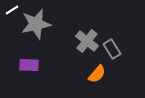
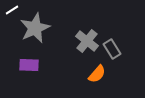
gray star: moved 1 px left, 4 px down; rotated 12 degrees counterclockwise
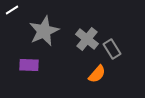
gray star: moved 9 px right, 3 px down
gray cross: moved 2 px up
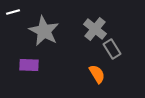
white line: moved 1 px right, 2 px down; rotated 16 degrees clockwise
gray star: rotated 20 degrees counterclockwise
gray cross: moved 8 px right, 10 px up
orange semicircle: rotated 72 degrees counterclockwise
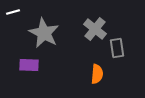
gray star: moved 2 px down
gray rectangle: moved 5 px right, 1 px up; rotated 24 degrees clockwise
orange semicircle: rotated 36 degrees clockwise
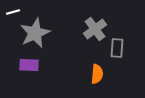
gray cross: rotated 15 degrees clockwise
gray star: moved 9 px left; rotated 20 degrees clockwise
gray rectangle: rotated 12 degrees clockwise
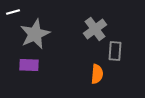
gray star: moved 1 px down
gray rectangle: moved 2 px left, 3 px down
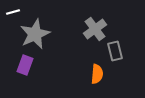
gray rectangle: rotated 18 degrees counterclockwise
purple rectangle: moved 4 px left; rotated 72 degrees counterclockwise
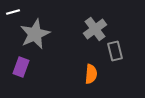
purple rectangle: moved 4 px left, 2 px down
orange semicircle: moved 6 px left
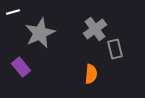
gray star: moved 5 px right, 1 px up
gray rectangle: moved 2 px up
purple rectangle: rotated 60 degrees counterclockwise
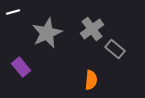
gray cross: moved 3 px left
gray star: moved 7 px right
gray rectangle: rotated 36 degrees counterclockwise
orange semicircle: moved 6 px down
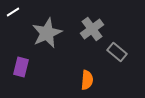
white line: rotated 16 degrees counterclockwise
gray rectangle: moved 2 px right, 3 px down
purple rectangle: rotated 54 degrees clockwise
orange semicircle: moved 4 px left
